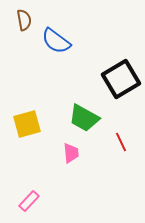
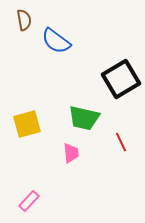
green trapezoid: rotated 16 degrees counterclockwise
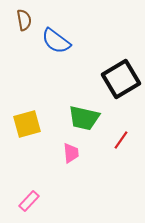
red line: moved 2 px up; rotated 60 degrees clockwise
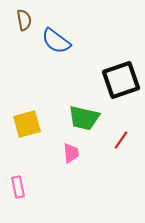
black square: moved 1 px down; rotated 12 degrees clockwise
pink rectangle: moved 11 px left, 14 px up; rotated 55 degrees counterclockwise
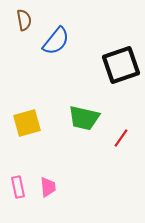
blue semicircle: rotated 88 degrees counterclockwise
black square: moved 15 px up
yellow square: moved 1 px up
red line: moved 2 px up
pink trapezoid: moved 23 px left, 34 px down
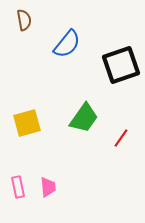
blue semicircle: moved 11 px right, 3 px down
green trapezoid: rotated 68 degrees counterclockwise
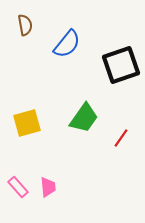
brown semicircle: moved 1 px right, 5 px down
pink rectangle: rotated 30 degrees counterclockwise
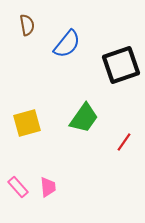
brown semicircle: moved 2 px right
red line: moved 3 px right, 4 px down
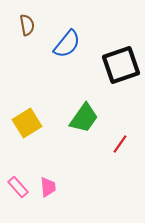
yellow square: rotated 16 degrees counterclockwise
red line: moved 4 px left, 2 px down
